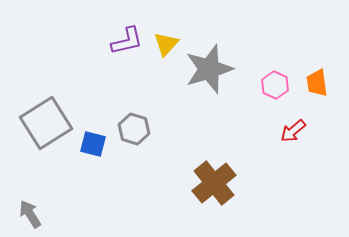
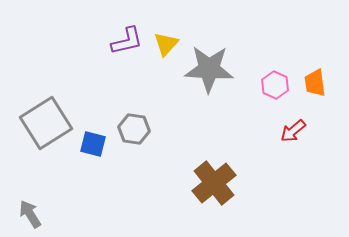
gray star: rotated 21 degrees clockwise
orange trapezoid: moved 2 px left
gray hexagon: rotated 8 degrees counterclockwise
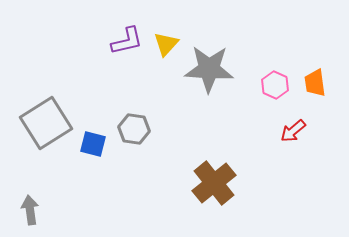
gray arrow: moved 4 px up; rotated 24 degrees clockwise
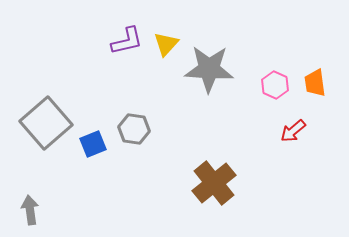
gray square: rotated 9 degrees counterclockwise
blue square: rotated 36 degrees counterclockwise
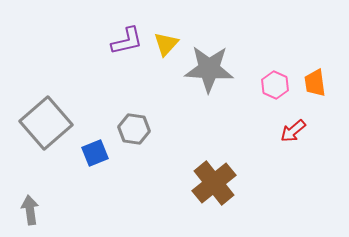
blue square: moved 2 px right, 9 px down
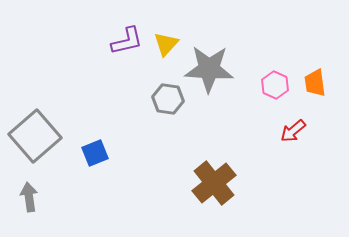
gray square: moved 11 px left, 13 px down
gray hexagon: moved 34 px right, 30 px up
gray arrow: moved 1 px left, 13 px up
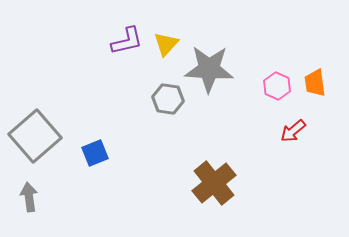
pink hexagon: moved 2 px right, 1 px down
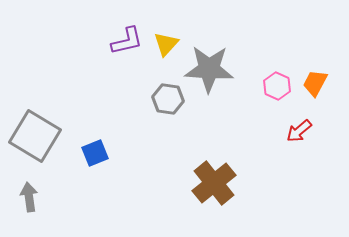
orange trapezoid: rotated 36 degrees clockwise
red arrow: moved 6 px right
gray square: rotated 18 degrees counterclockwise
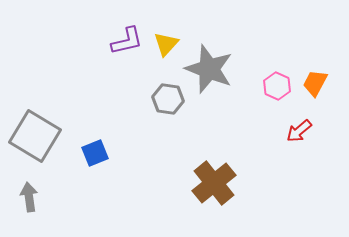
gray star: rotated 18 degrees clockwise
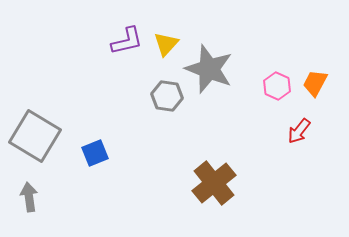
gray hexagon: moved 1 px left, 3 px up
red arrow: rotated 12 degrees counterclockwise
